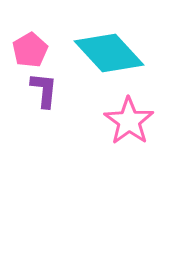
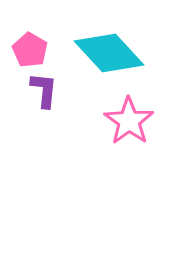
pink pentagon: rotated 12 degrees counterclockwise
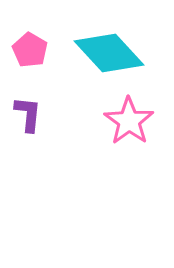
purple L-shape: moved 16 px left, 24 px down
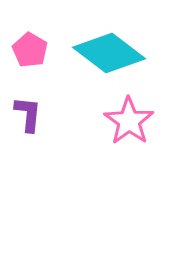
cyan diamond: rotated 10 degrees counterclockwise
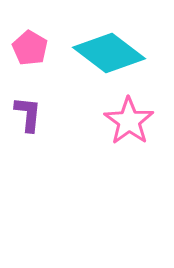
pink pentagon: moved 2 px up
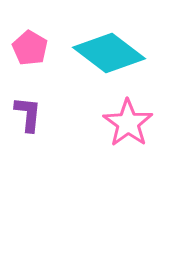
pink star: moved 1 px left, 2 px down
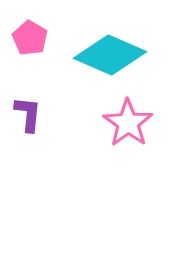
pink pentagon: moved 10 px up
cyan diamond: moved 1 px right, 2 px down; rotated 14 degrees counterclockwise
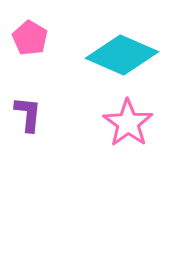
cyan diamond: moved 12 px right
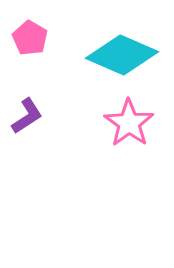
purple L-shape: moved 1 px left, 2 px down; rotated 51 degrees clockwise
pink star: moved 1 px right
